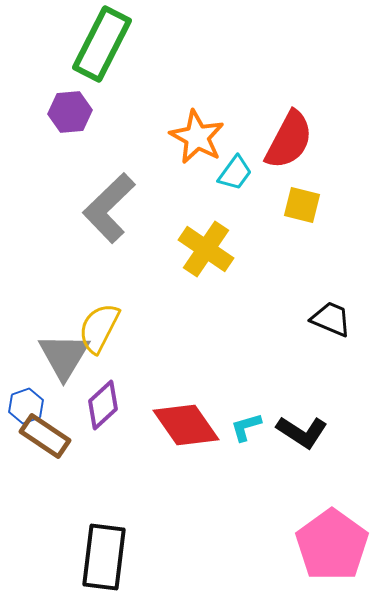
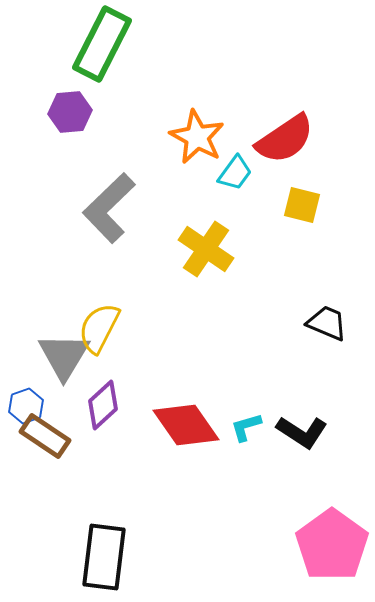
red semicircle: moved 4 px left, 1 px up; rotated 28 degrees clockwise
black trapezoid: moved 4 px left, 4 px down
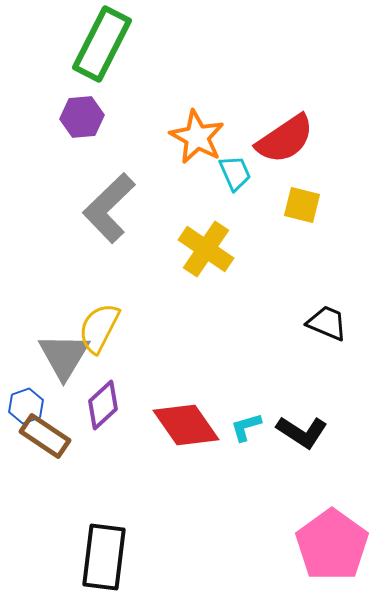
purple hexagon: moved 12 px right, 5 px down
cyan trapezoid: rotated 60 degrees counterclockwise
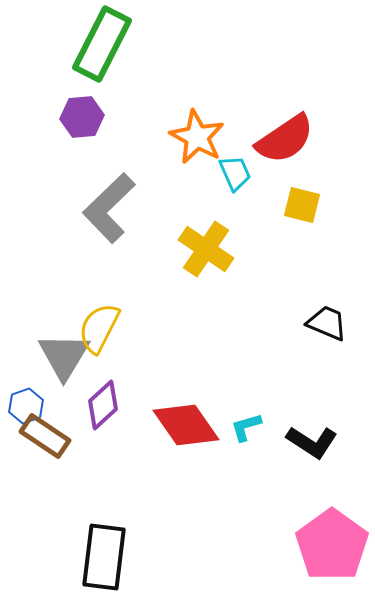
black L-shape: moved 10 px right, 10 px down
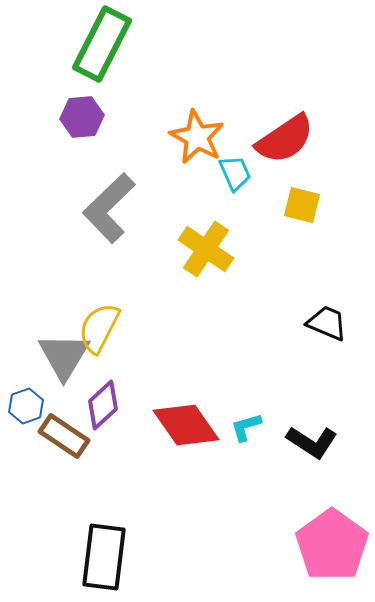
brown rectangle: moved 19 px right
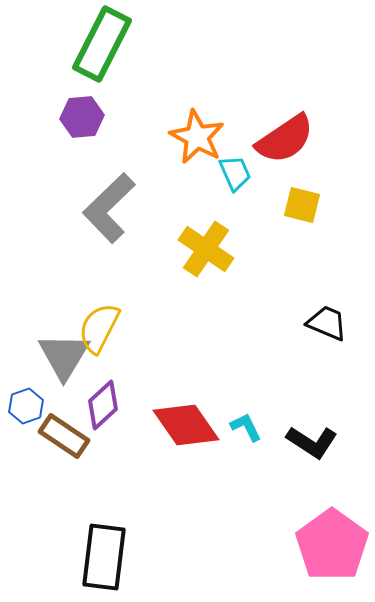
cyan L-shape: rotated 80 degrees clockwise
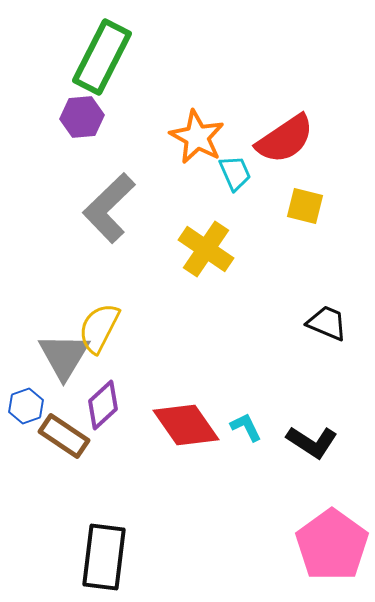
green rectangle: moved 13 px down
yellow square: moved 3 px right, 1 px down
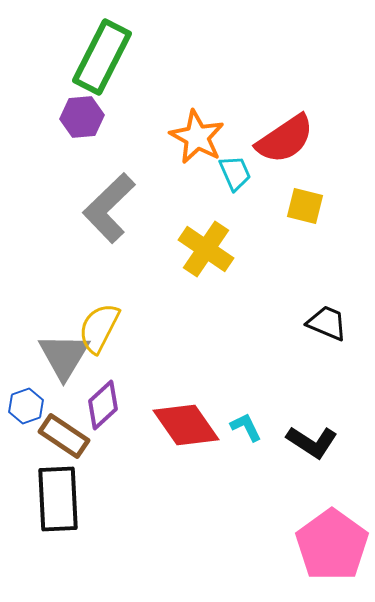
black rectangle: moved 46 px left, 58 px up; rotated 10 degrees counterclockwise
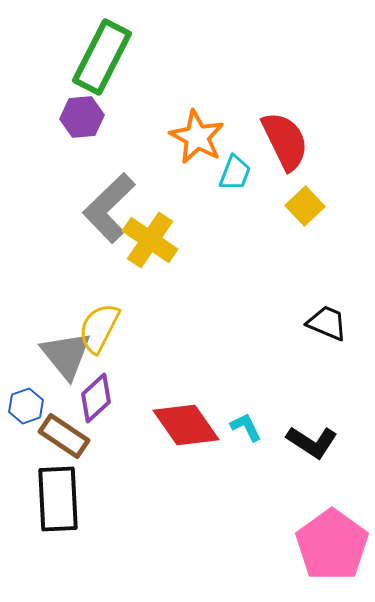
red semicircle: moved 2 px down; rotated 82 degrees counterclockwise
cyan trapezoid: rotated 45 degrees clockwise
yellow square: rotated 33 degrees clockwise
yellow cross: moved 56 px left, 9 px up
gray triangle: moved 2 px right, 1 px up; rotated 10 degrees counterclockwise
purple diamond: moved 7 px left, 7 px up
